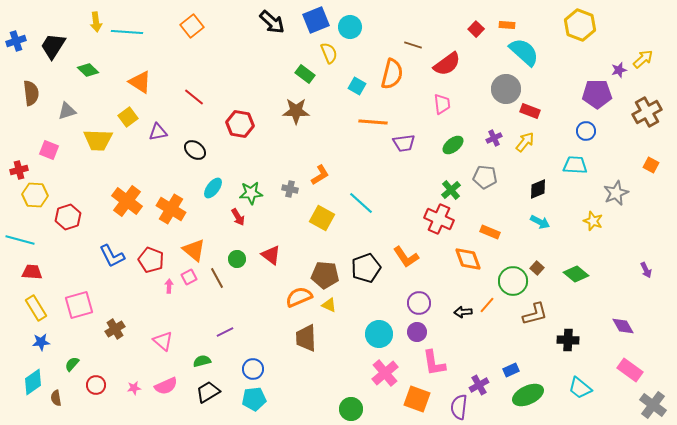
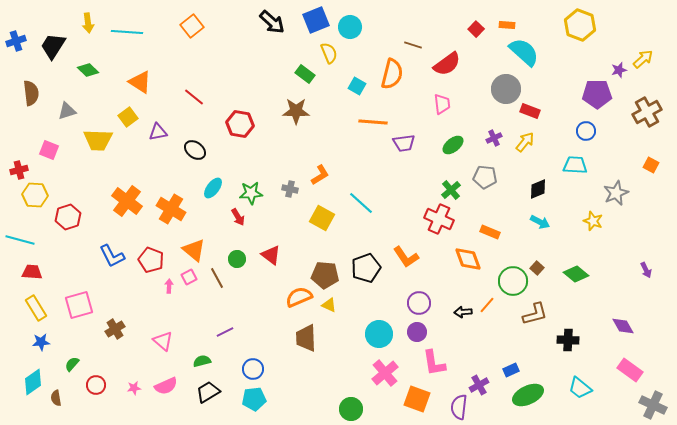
yellow arrow at (96, 22): moved 8 px left, 1 px down
gray cross at (653, 405): rotated 12 degrees counterclockwise
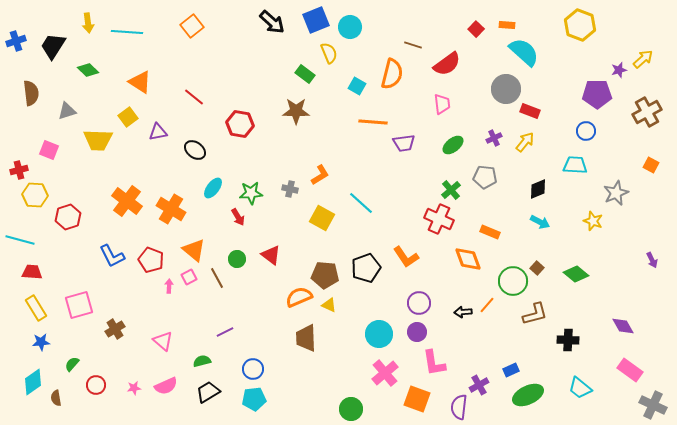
purple arrow at (646, 270): moved 6 px right, 10 px up
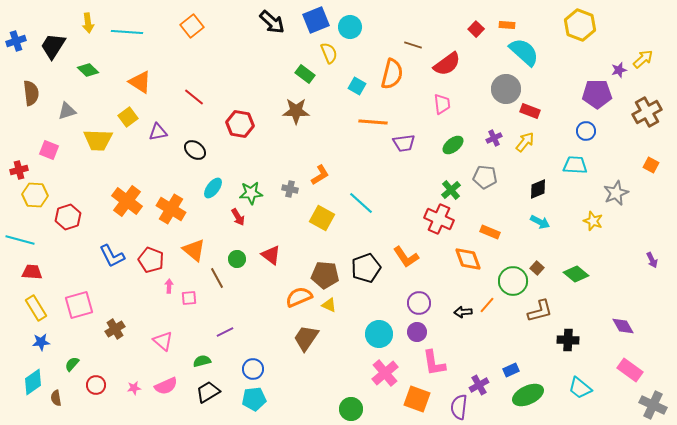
pink square at (189, 277): moved 21 px down; rotated 21 degrees clockwise
brown L-shape at (535, 314): moved 5 px right, 3 px up
brown trapezoid at (306, 338): rotated 36 degrees clockwise
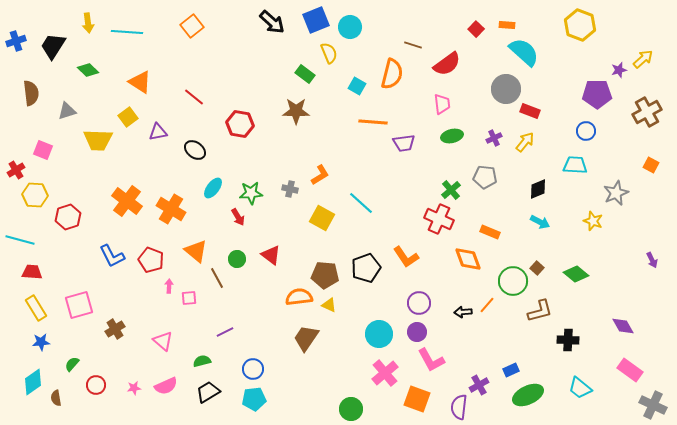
green ellipse at (453, 145): moved 1 px left, 9 px up; rotated 25 degrees clockwise
pink square at (49, 150): moved 6 px left
red cross at (19, 170): moved 3 px left; rotated 18 degrees counterclockwise
orange triangle at (194, 250): moved 2 px right, 1 px down
orange semicircle at (299, 297): rotated 16 degrees clockwise
pink L-shape at (434, 363): moved 3 px left, 3 px up; rotated 20 degrees counterclockwise
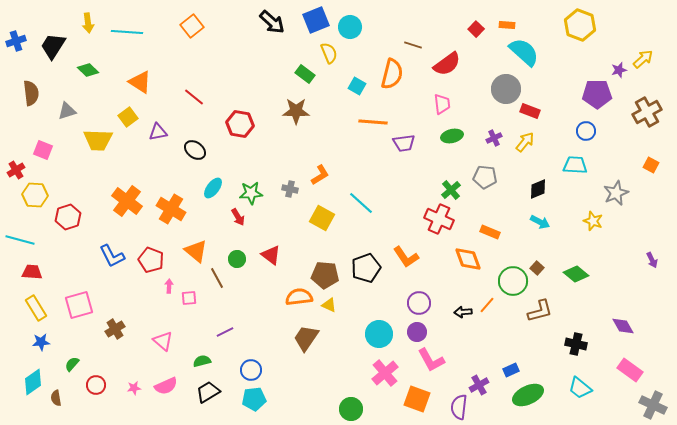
black cross at (568, 340): moved 8 px right, 4 px down; rotated 10 degrees clockwise
blue circle at (253, 369): moved 2 px left, 1 px down
